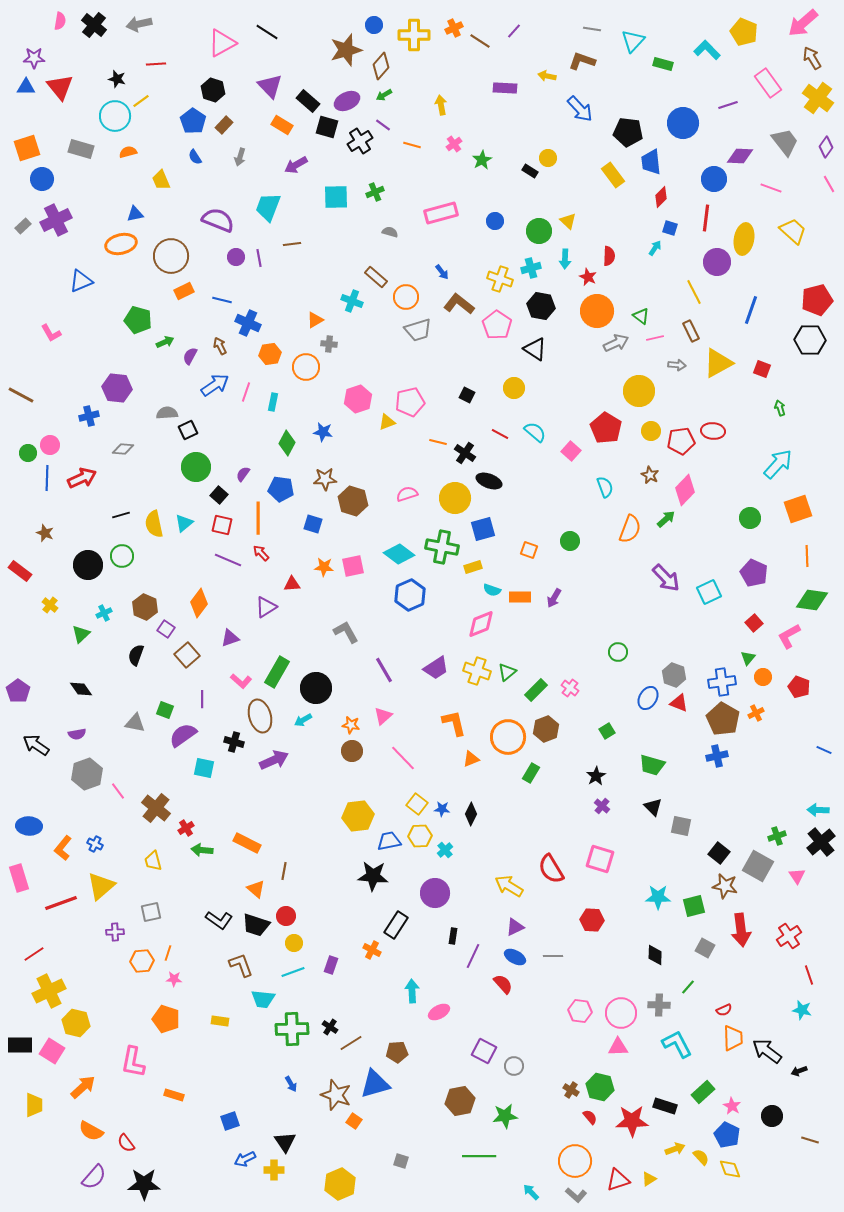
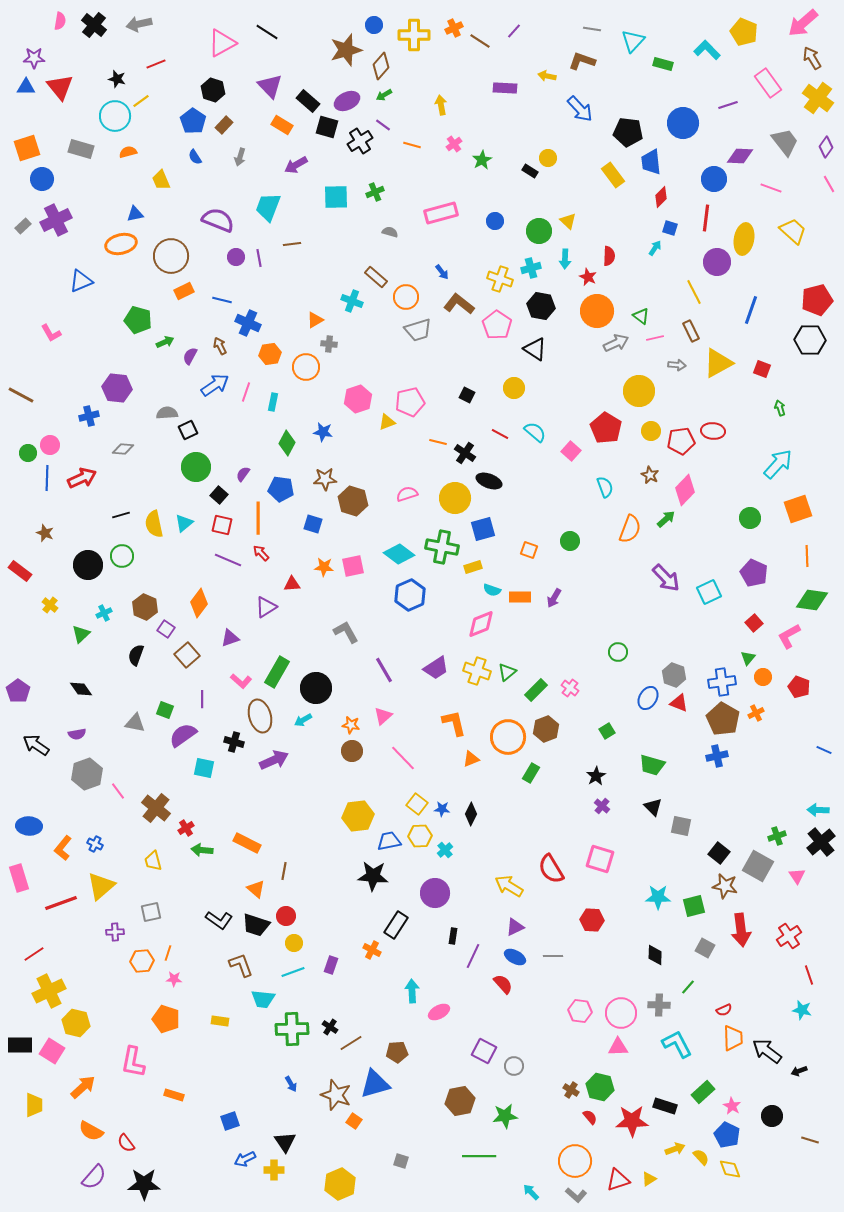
red line at (156, 64): rotated 18 degrees counterclockwise
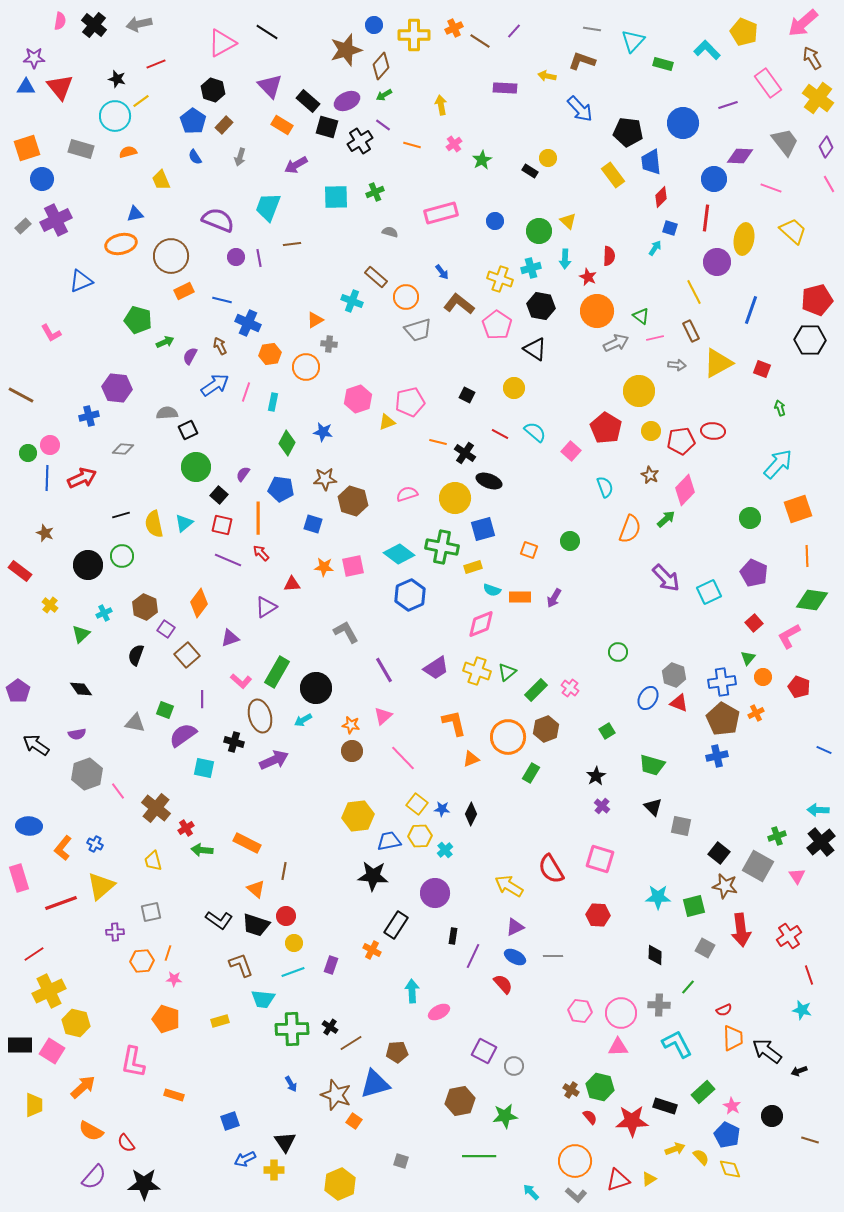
red hexagon at (592, 920): moved 6 px right, 5 px up
yellow rectangle at (220, 1021): rotated 24 degrees counterclockwise
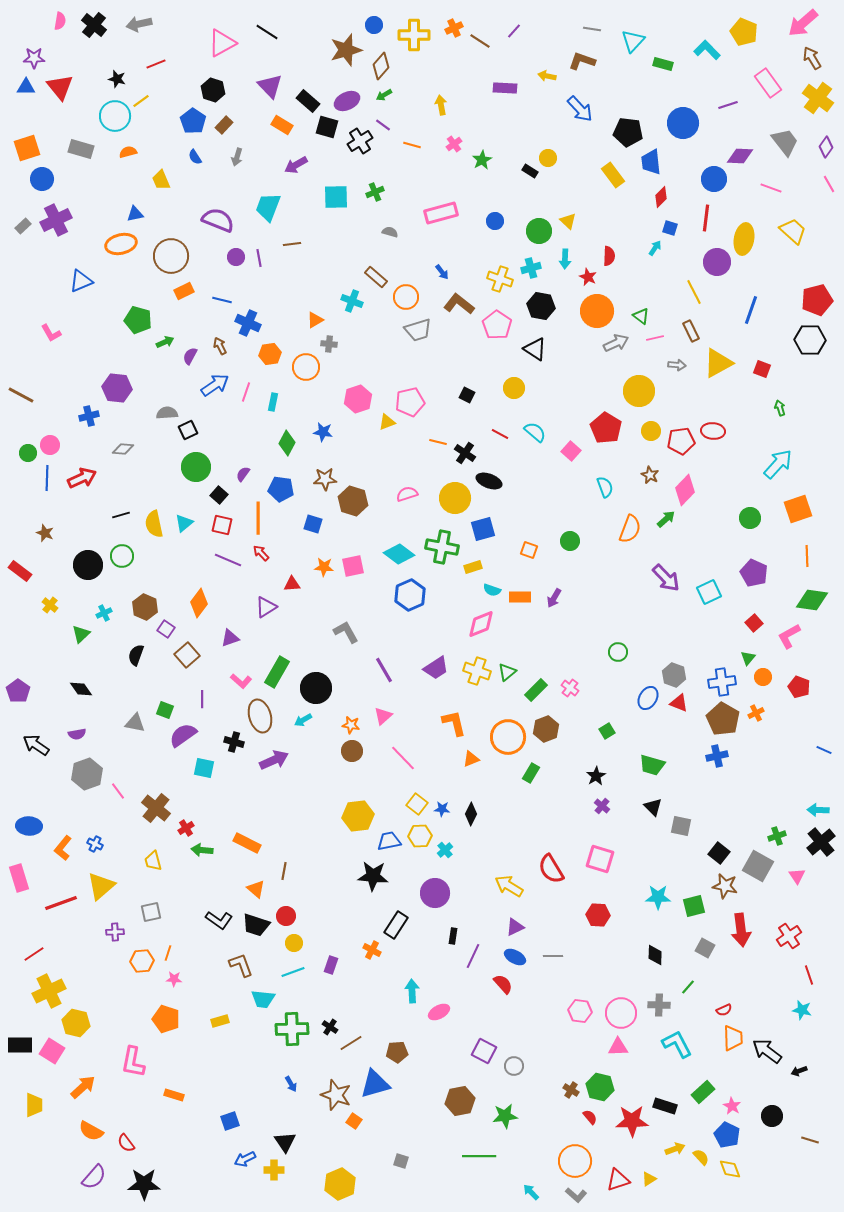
gray arrow at (240, 157): moved 3 px left
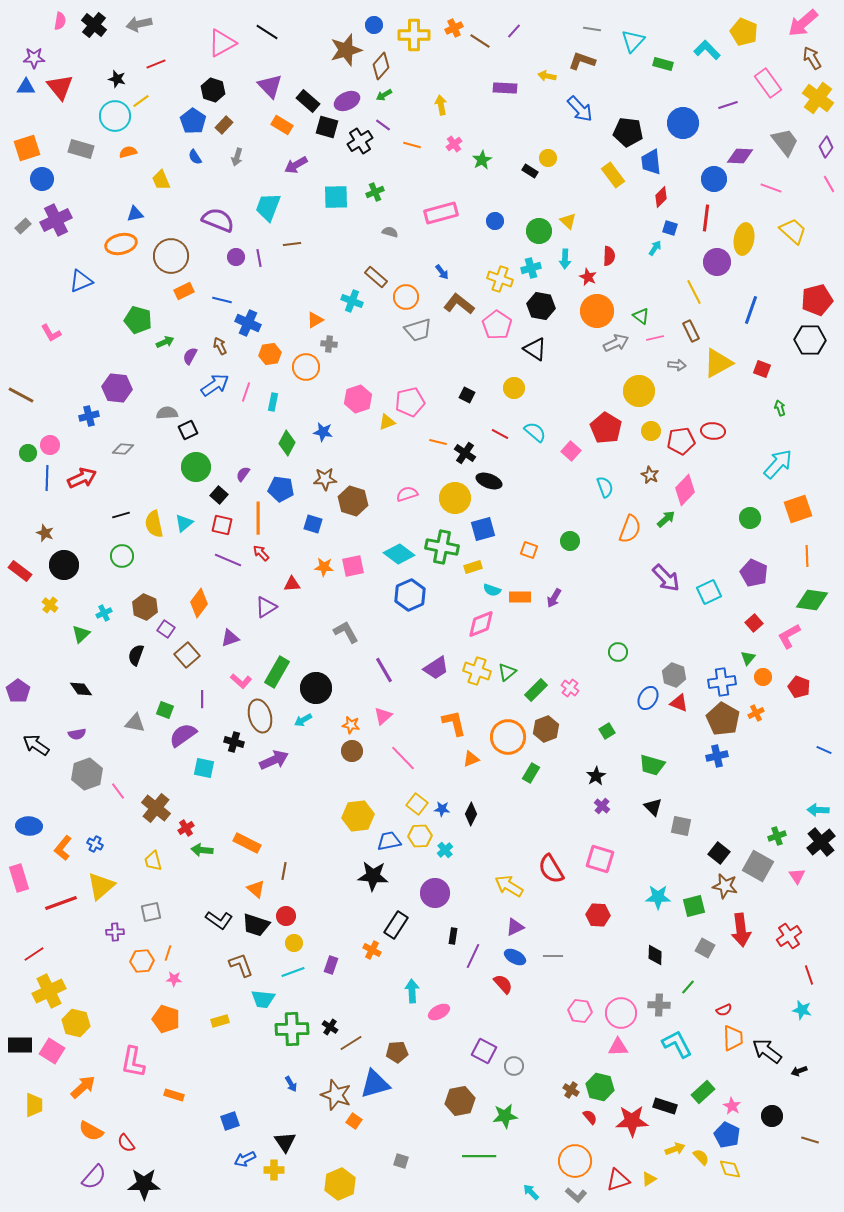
black circle at (88, 565): moved 24 px left
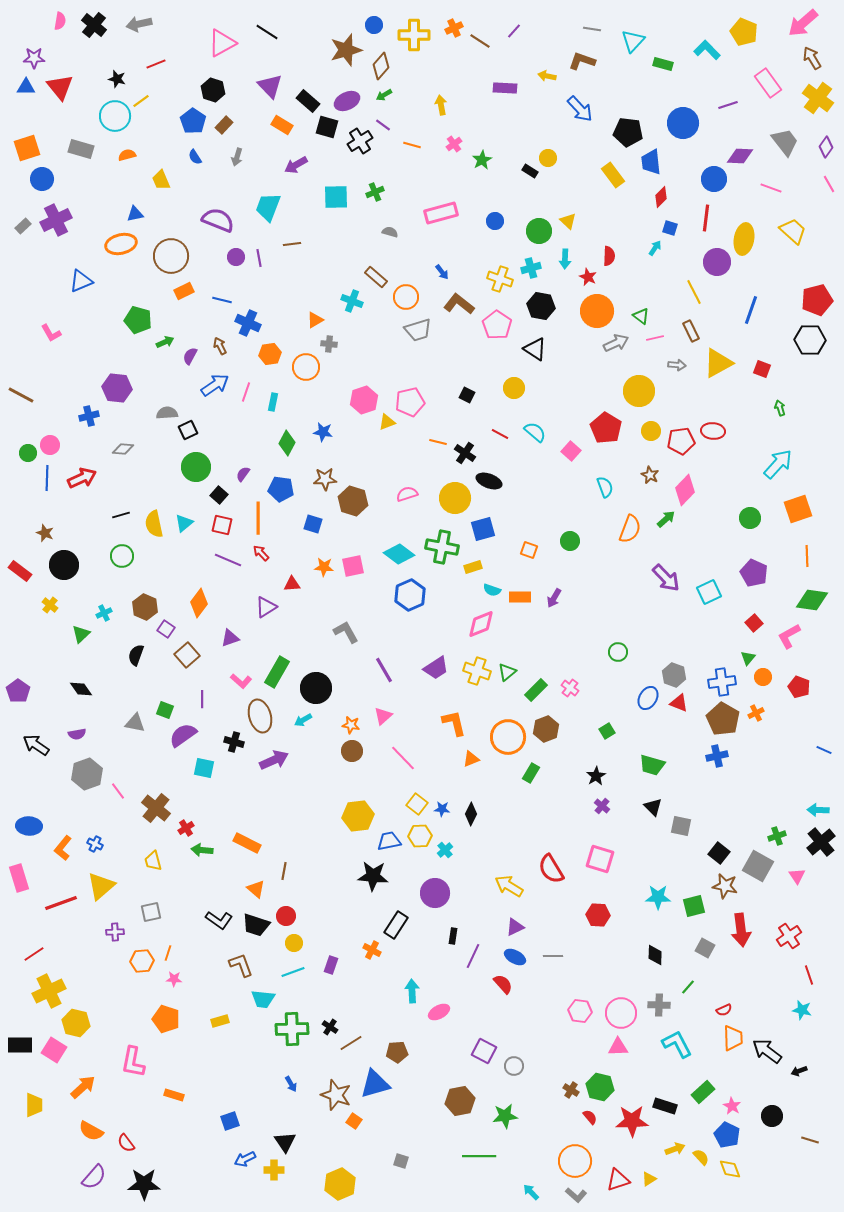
orange semicircle at (128, 152): moved 1 px left, 3 px down
pink hexagon at (358, 399): moved 6 px right, 1 px down
pink square at (52, 1051): moved 2 px right, 1 px up
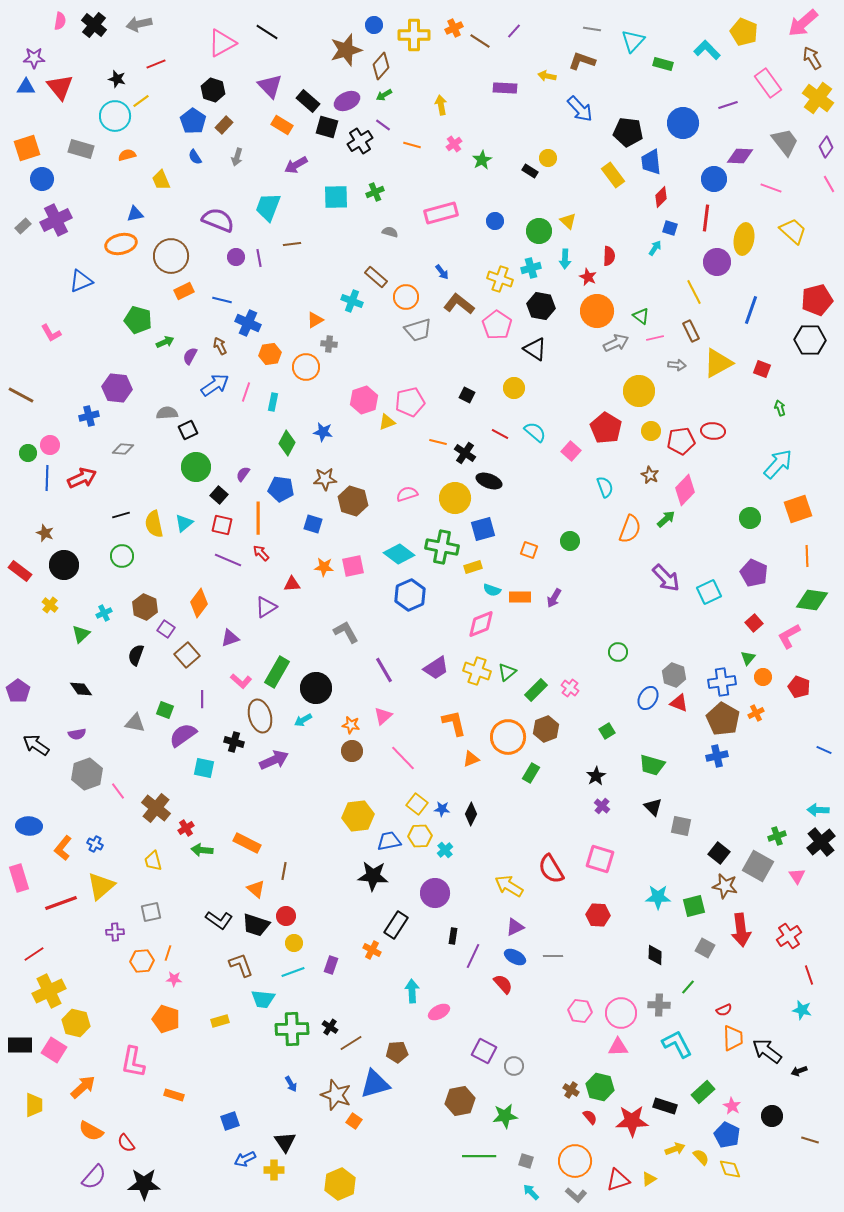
gray square at (401, 1161): moved 125 px right
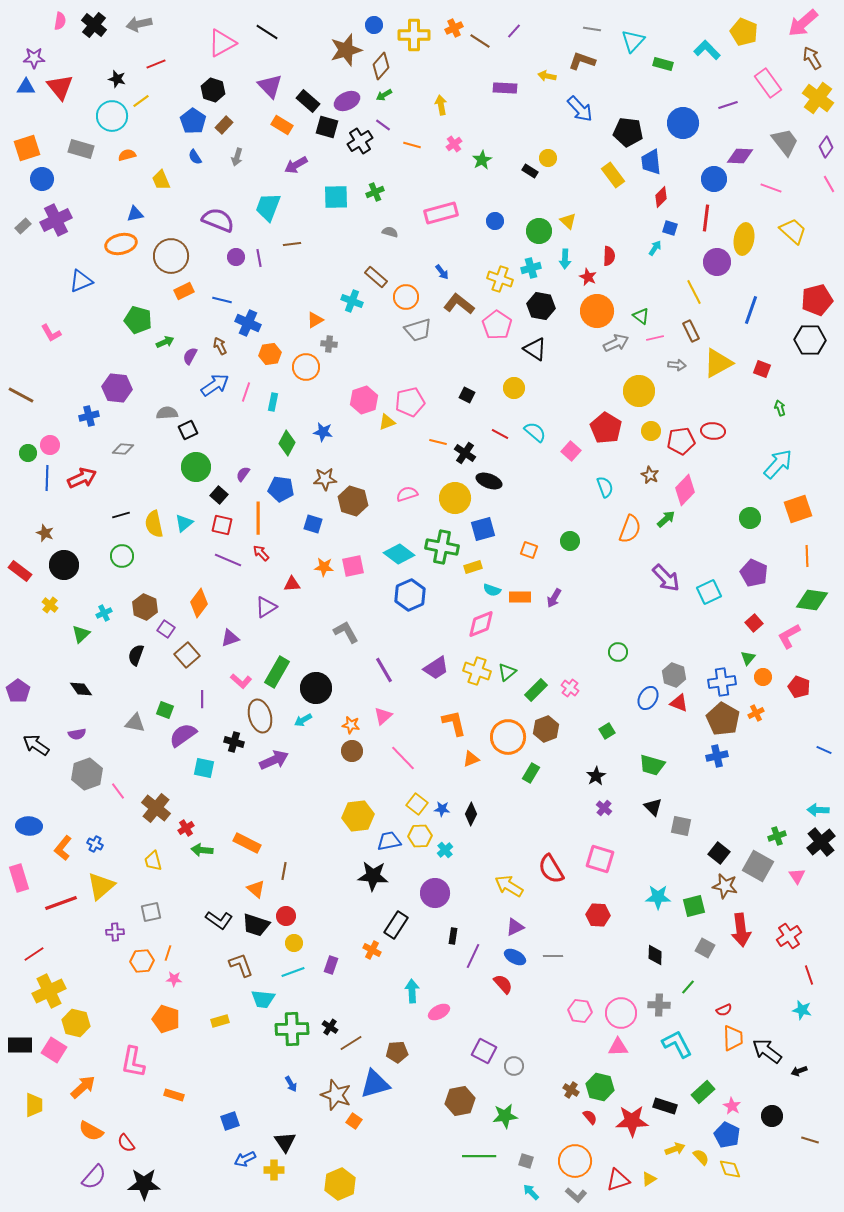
cyan circle at (115, 116): moved 3 px left
purple cross at (602, 806): moved 2 px right, 2 px down
